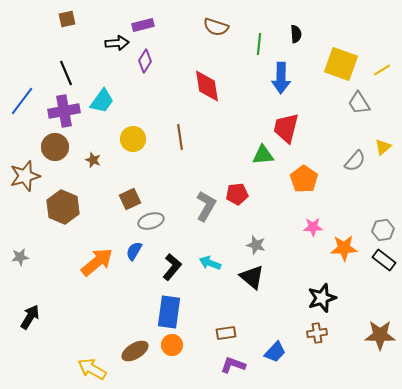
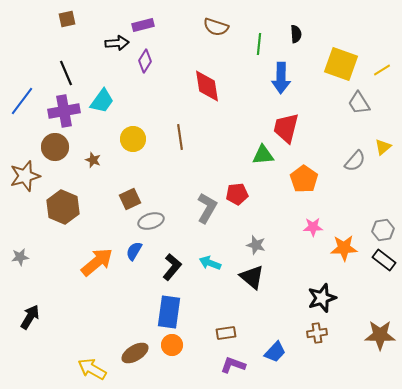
gray L-shape at (206, 206): moved 1 px right, 2 px down
brown ellipse at (135, 351): moved 2 px down
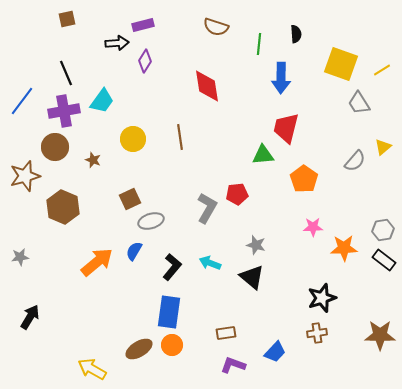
brown ellipse at (135, 353): moved 4 px right, 4 px up
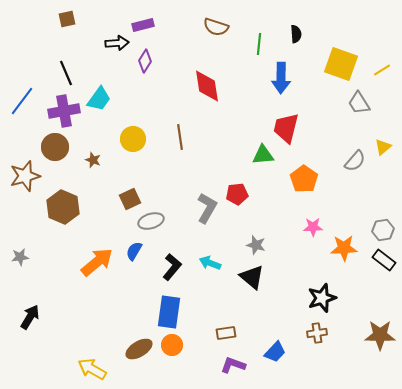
cyan trapezoid at (102, 101): moved 3 px left, 2 px up
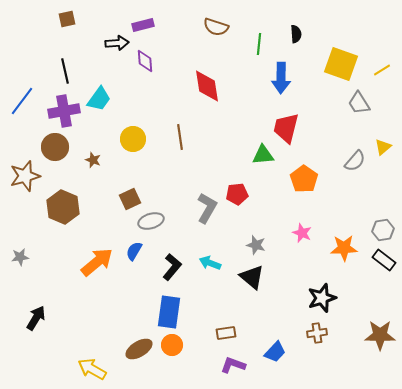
purple diamond at (145, 61): rotated 35 degrees counterclockwise
black line at (66, 73): moved 1 px left, 2 px up; rotated 10 degrees clockwise
pink star at (313, 227): moved 11 px left, 6 px down; rotated 24 degrees clockwise
black arrow at (30, 317): moved 6 px right, 1 px down
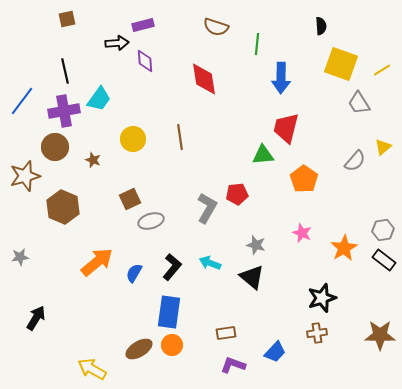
black semicircle at (296, 34): moved 25 px right, 8 px up
green line at (259, 44): moved 2 px left
red diamond at (207, 86): moved 3 px left, 7 px up
orange star at (344, 248): rotated 28 degrees counterclockwise
blue semicircle at (134, 251): moved 22 px down
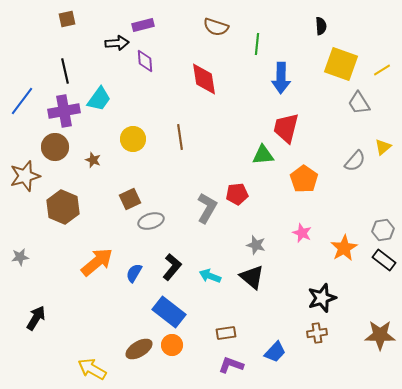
cyan arrow at (210, 263): moved 13 px down
blue rectangle at (169, 312): rotated 60 degrees counterclockwise
purple L-shape at (233, 365): moved 2 px left
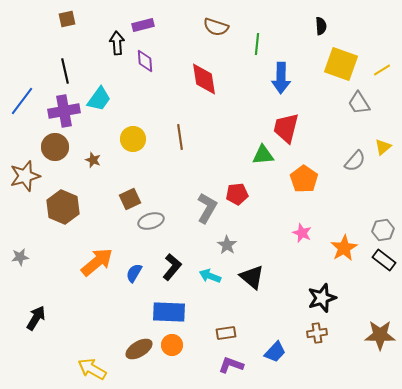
black arrow at (117, 43): rotated 90 degrees counterclockwise
gray star at (256, 245): moved 29 px left; rotated 18 degrees clockwise
blue rectangle at (169, 312): rotated 36 degrees counterclockwise
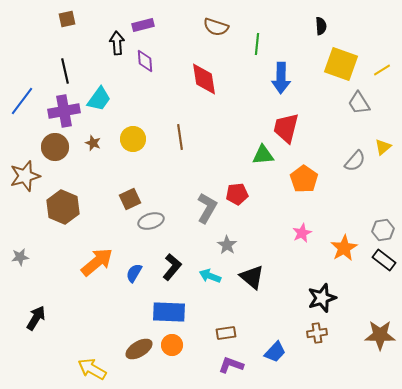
brown star at (93, 160): moved 17 px up
pink star at (302, 233): rotated 24 degrees clockwise
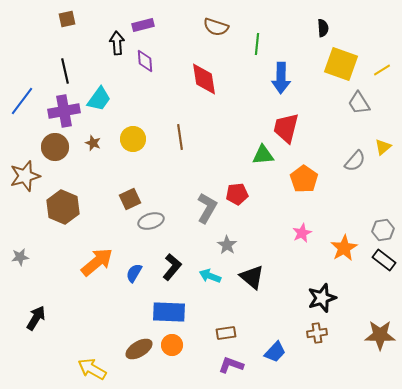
black semicircle at (321, 26): moved 2 px right, 2 px down
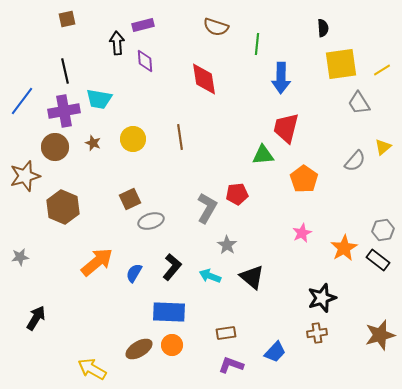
yellow square at (341, 64): rotated 28 degrees counterclockwise
cyan trapezoid at (99, 99): rotated 64 degrees clockwise
black rectangle at (384, 260): moved 6 px left
brown star at (380, 335): rotated 16 degrees counterclockwise
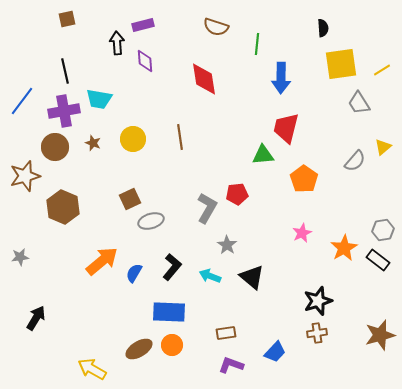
orange arrow at (97, 262): moved 5 px right, 1 px up
black star at (322, 298): moved 4 px left, 3 px down
